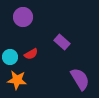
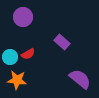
red semicircle: moved 3 px left
purple semicircle: rotated 20 degrees counterclockwise
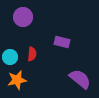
purple rectangle: rotated 28 degrees counterclockwise
red semicircle: moved 4 px right; rotated 56 degrees counterclockwise
orange star: rotated 18 degrees counterclockwise
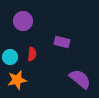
purple circle: moved 4 px down
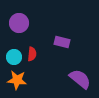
purple circle: moved 4 px left, 2 px down
cyan circle: moved 4 px right
orange star: rotated 18 degrees clockwise
